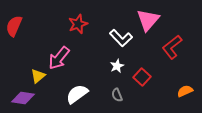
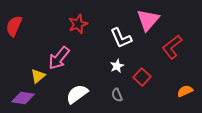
white L-shape: rotated 20 degrees clockwise
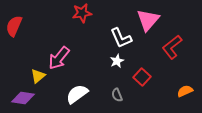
red star: moved 4 px right, 11 px up; rotated 12 degrees clockwise
white star: moved 5 px up
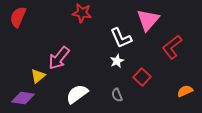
red star: rotated 18 degrees clockwise
red semicircle: moved 4 px right, 9 px up
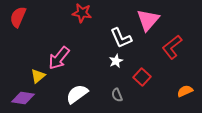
white star: moved 1 px left
